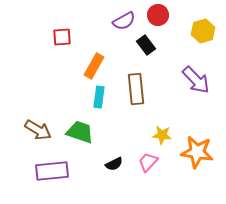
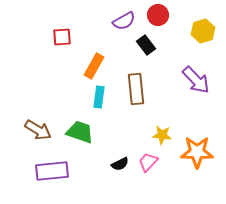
orange star: rotated 8 degrees counterclockwise
black semicircle: moved 6 px right
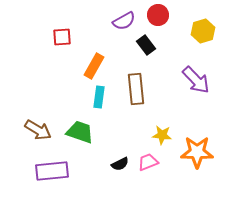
pink trapezoid: rotated 25 degrees clockwise
